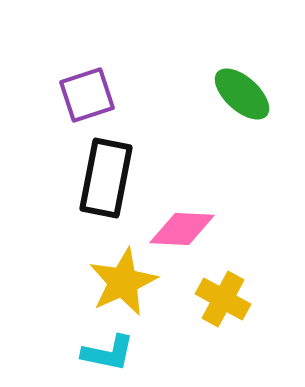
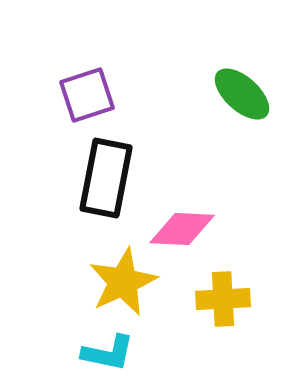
yellow cross: rotated 32 degrees counterclockwise
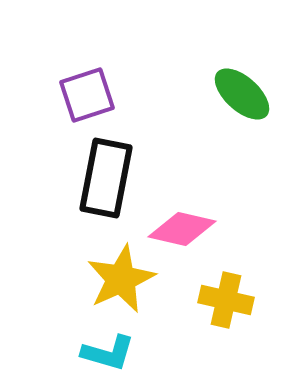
pink diamond: rotated 10 degrees clockwise
yellow star: moved 2 px left, 3 px up
yellow cross: moved 3 px right, 1 px down; rotated 16 degrees clockwise
cyan L-shape: rotated 4 degrees clockwise
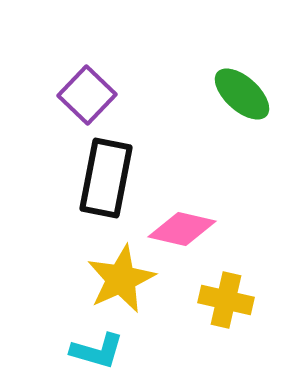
purple square: rotated 28 degrees counterclockwise
cyan L-shape: moved 11 px left, 2 px up
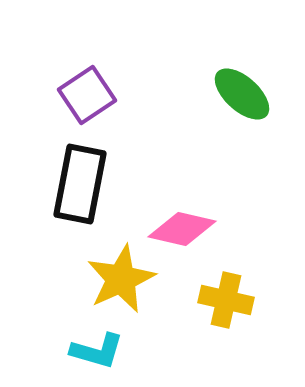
purple square: rotated 12 degrees clockwise
black rectangle: moved 26 px left, 6 px down
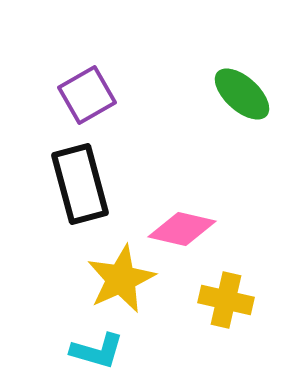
purple square: rotated 4 degrees clockwise
black rectangle: rotated 26 degrees counterclockwise
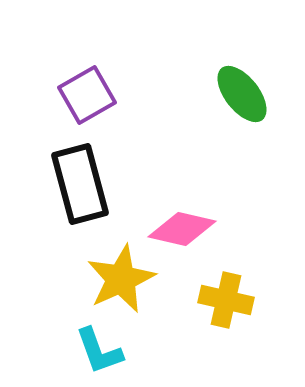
green ellipse: rotated 10 degrees clockwise
cyan L-shape: moved 2 px right; rotated 54 degrees clockwise
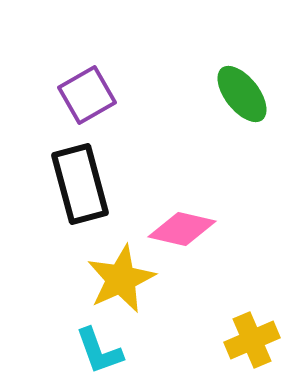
yellow cross: moved 26 px right, 40 px down; rotated 36 degrees counterclockwise
